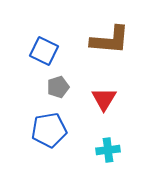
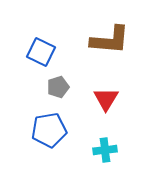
blue square: moved 3 px left, 1 px down
red triangle: moved 2 px right
cyan cross: moved 3 px left
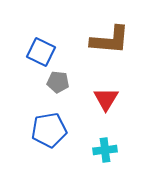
gray pentagon: moved 5 px up; rotated 25 degrees clockwise
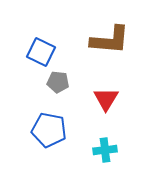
blue pentagon: rotated 20 degrees clockwise
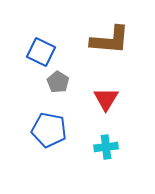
gray pentagon: rotated 25 degrees clockwise
cyan cross: moved 1 px right, 3 px up
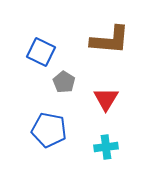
gray pentagon: moved 6 px right
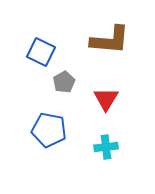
gray pentagon: rotated 10 degrees clockwise
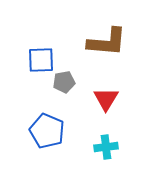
brown L-shape: moved 3 px left, 2 px down
blue square: moved 8 px down; rotated 28 degrees counterclockwise
gray pentagon: rotated 20 degrees clockwise
blue pentagon: moved 2 px left, 1 px down; rotated 12 degrees clockwise
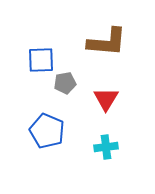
gray pentagon: moved 1 px right, 1 px down
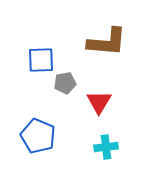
red triangle: moved 7 px left, 3 px down
blue pentagon: moved 9 px left, 5 px down
